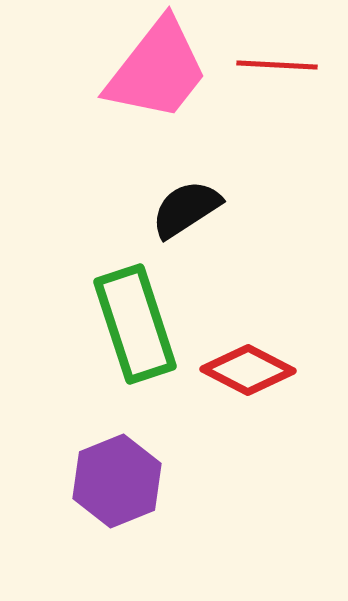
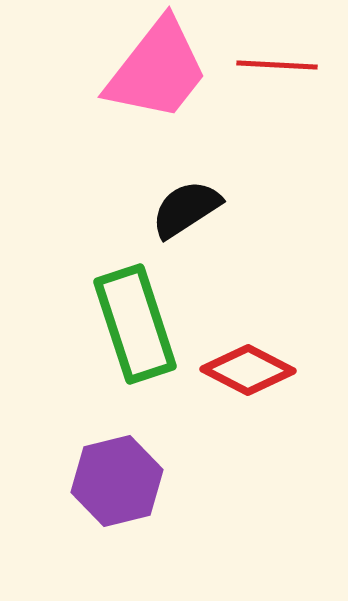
purple hexagon: rotated 8 degrees clockwise
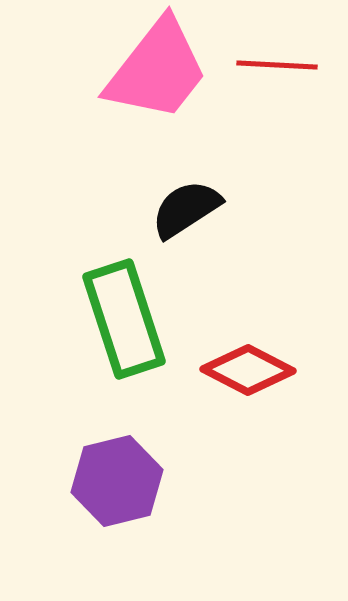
green rectangle: moved 11 px left, 5 px up
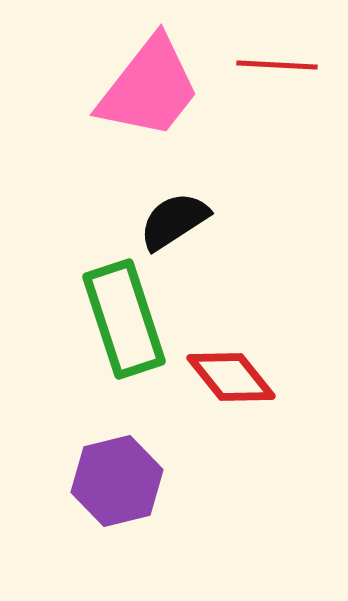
pink trapezoid: moved 8 px left, 18 px down
black semicircle: moved 12 px left, 12 px down
red diamond: moved 17 px left, 7 px down; rotated 24 degrees clockwise
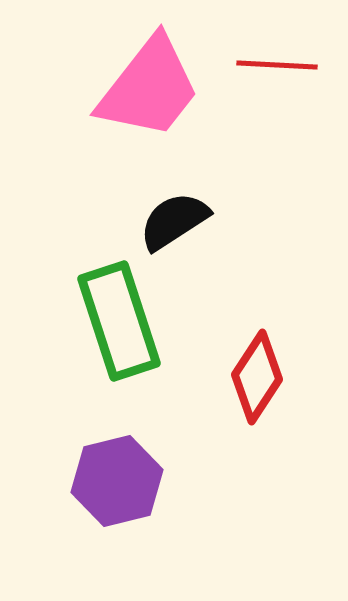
green rectangle: moved 5 px left, 2 px down
red diamond: moved 26 px right; rotated 72 degrees clockwise
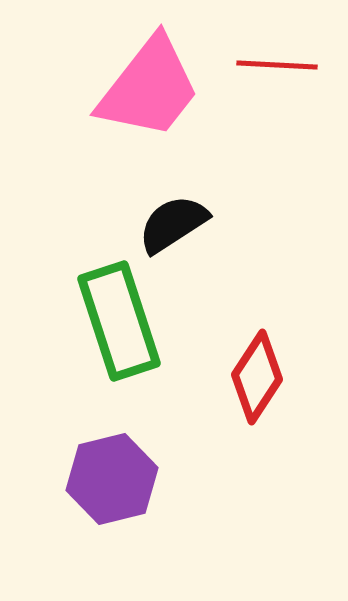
black semicircle: moved 1 px left, 3 px down
purple hexagon: moved 5 px left, 2 px up
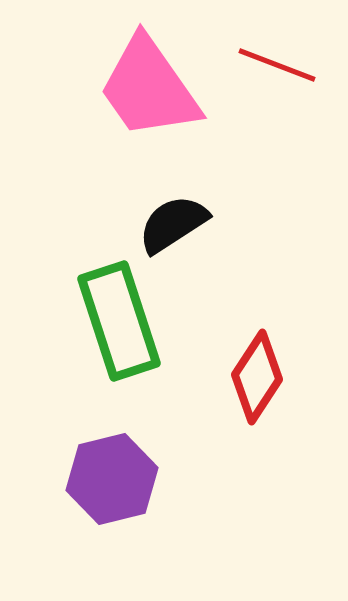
red line: rotated 18 degrees clockwise
pink trapezoid: rotated 107 degrees clockwise
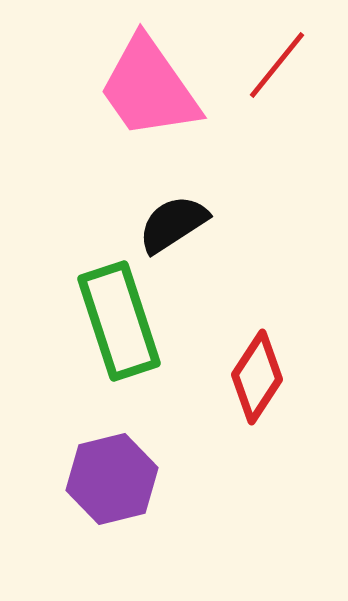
red line: rotated 72 degrees counterclockwise
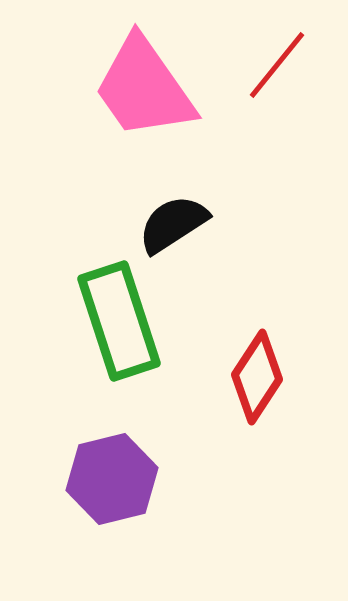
pink trapezoid: moved 5 px left
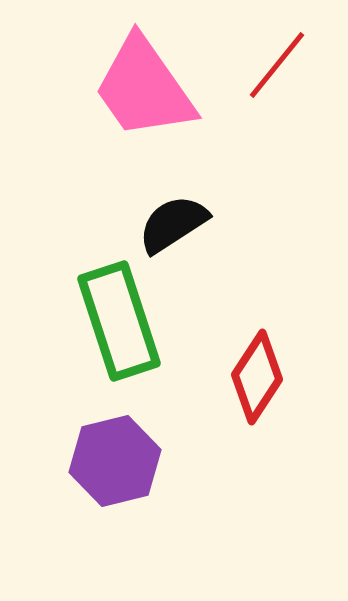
purple hexagon: moved 3 px right, 18 px up
